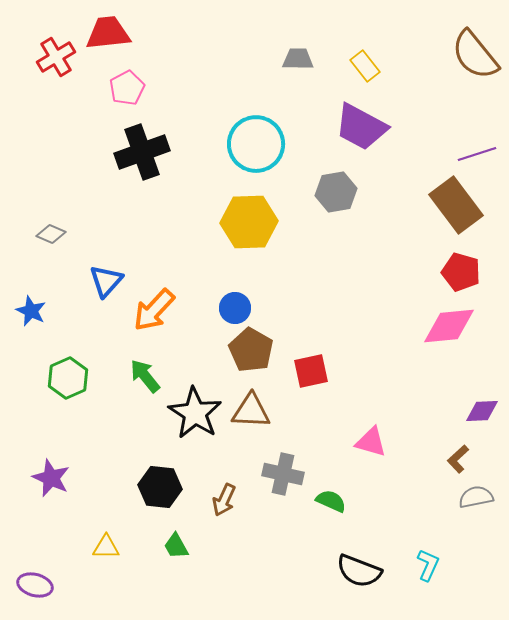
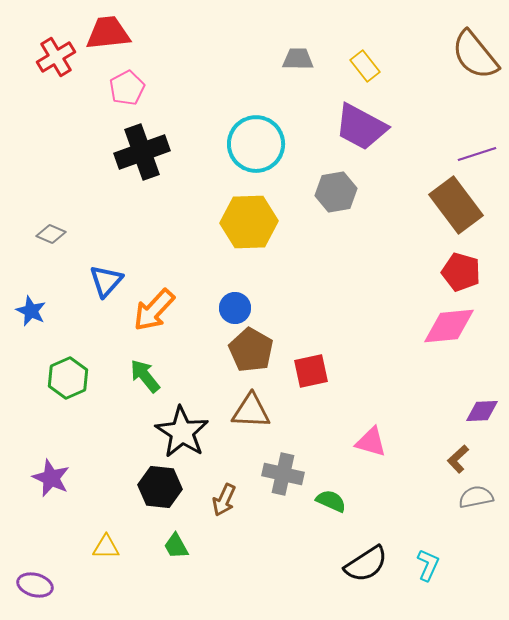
black star: moved 13 px left, 19 px down
black semicircle: moved 7 px right, 7 px up; rotated 54 degrees counterclockwise
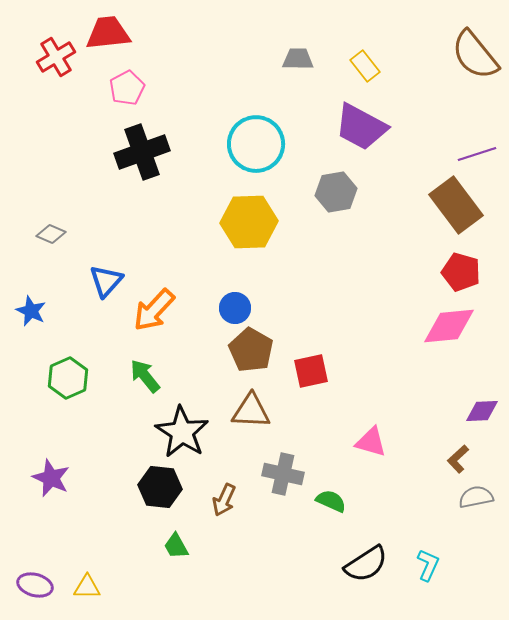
yellow triangle: moved 19 px left, 40 px down
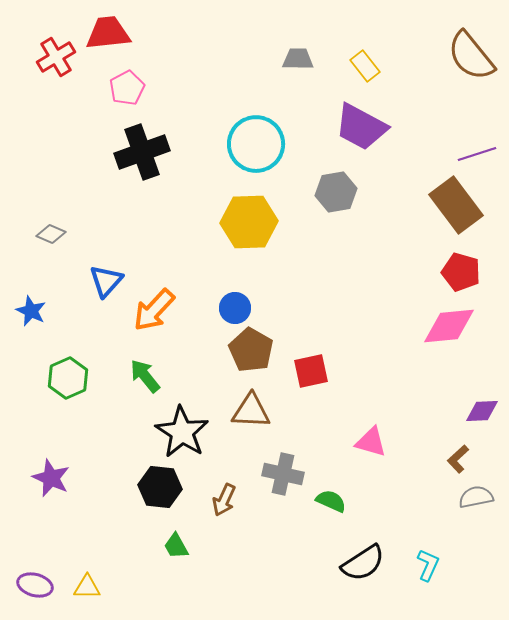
brown semicircle: moved 4 px left, 1 px down
black semicircle: moved 3 px left, 1 px up
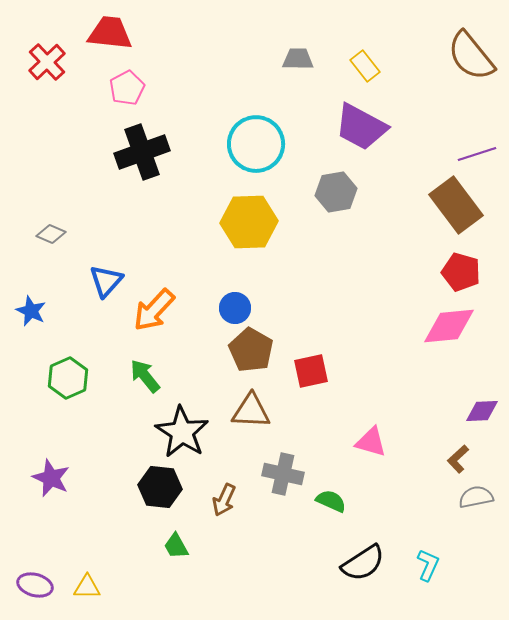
red trapezoid: moved 2 px right; rotated 12 degrees clockwise
red cross: moved 9 px left, 5 px down; rotated 12 degrees counterclockwise
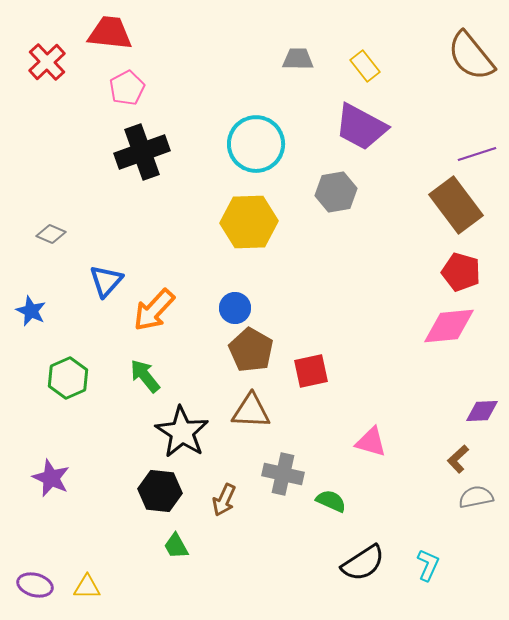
black hexagon: moved 4 px down
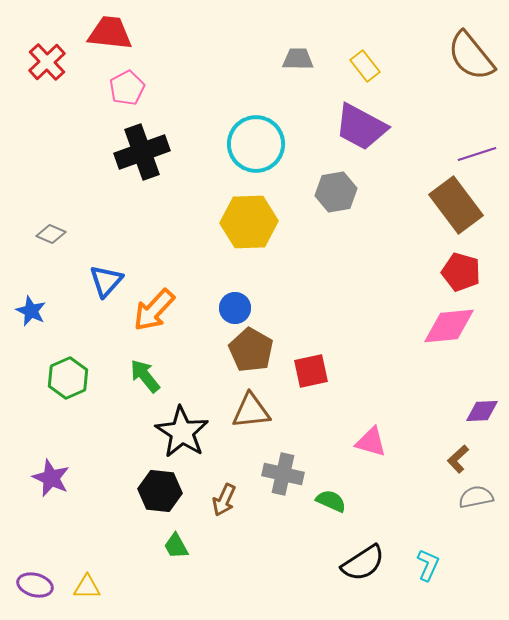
brown triangle: rotated 9 degrees counterclockwise
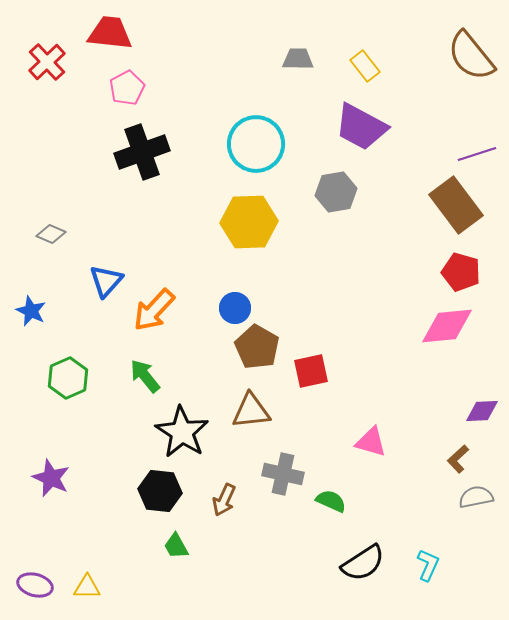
pink diamond: moved 2 px left
brown pentagon: moved 6 px right, 3 px up
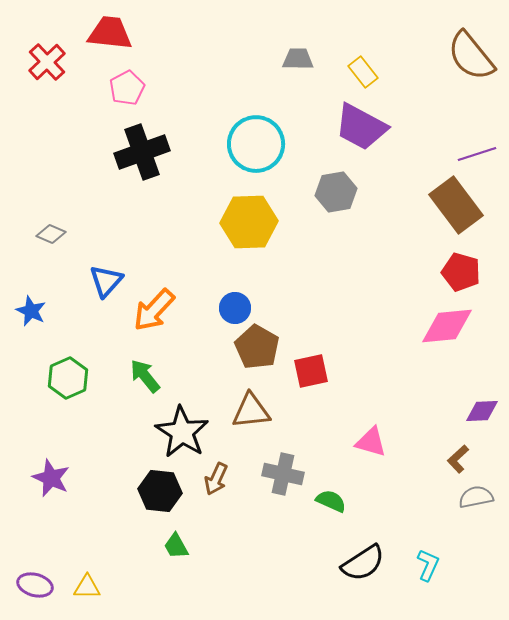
yellow rectangle: moved 2 px left, 6 px down
brown arrow: moved 8 px left, 21 px up
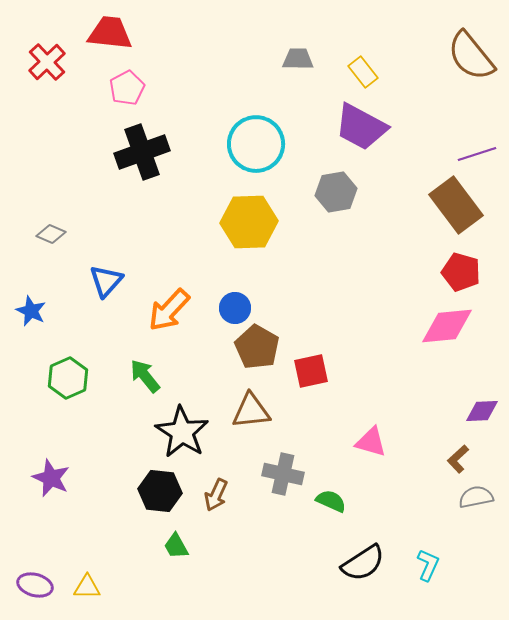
orange arrow: moved 15 px right
brown arrow: moved 16 px down
